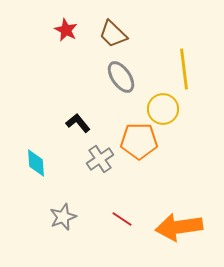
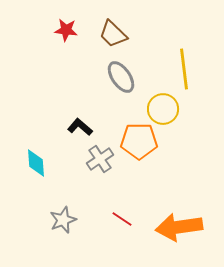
red star: rotated 20 degrees counterclockwise
black L-shape: moved 2 px right, 4 px down; rotated 10 degrees counterclockwise
gray star: moved 3 px down
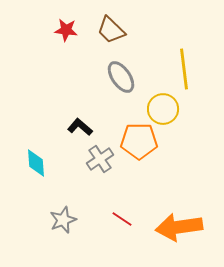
brown trapezoid: moved 2 px left, 4 px up
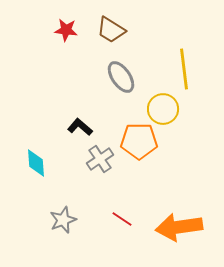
brown trapezoid: rotated 12 degrees counterclockwise
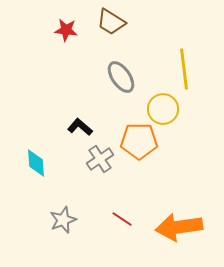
brown trapezoid: moved 8 px up
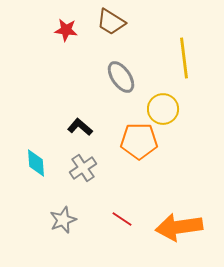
yellow line: moved 11 px up
gray cross: moved 17 px left, 9 px down
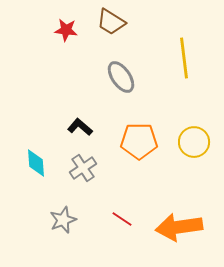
yellow circle: moved 31 px right, 33 px down
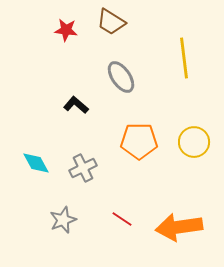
black L-shape: moved 4 px left, 22 px up
cyan diamond: rotated 24 degrees counterclockwise
gray cross: rotated 8 degrees clockwise
